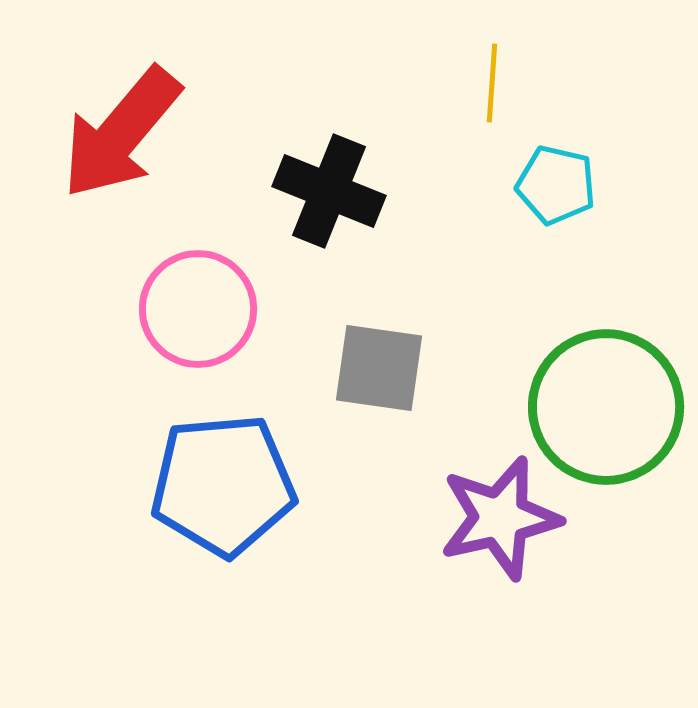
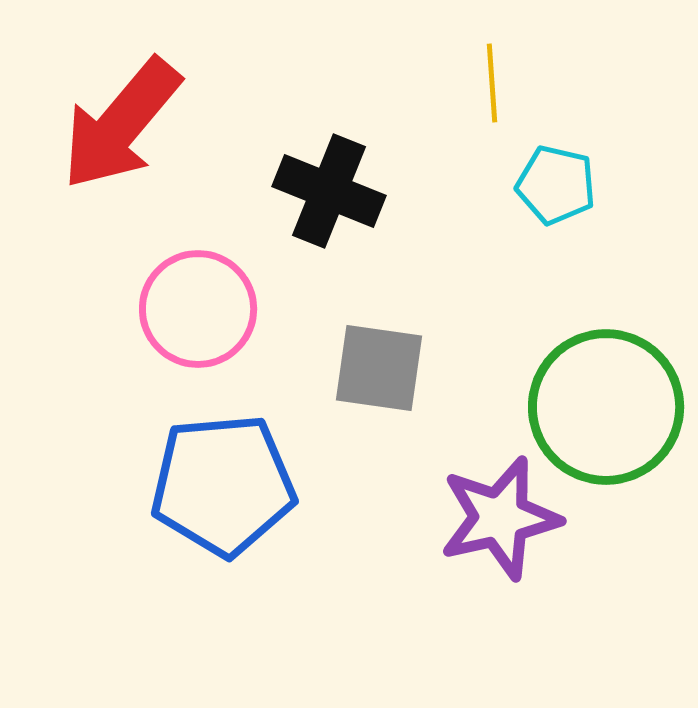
yellow line: rotated 8 degrees counterclockwise
red arrow: moved 9 px up
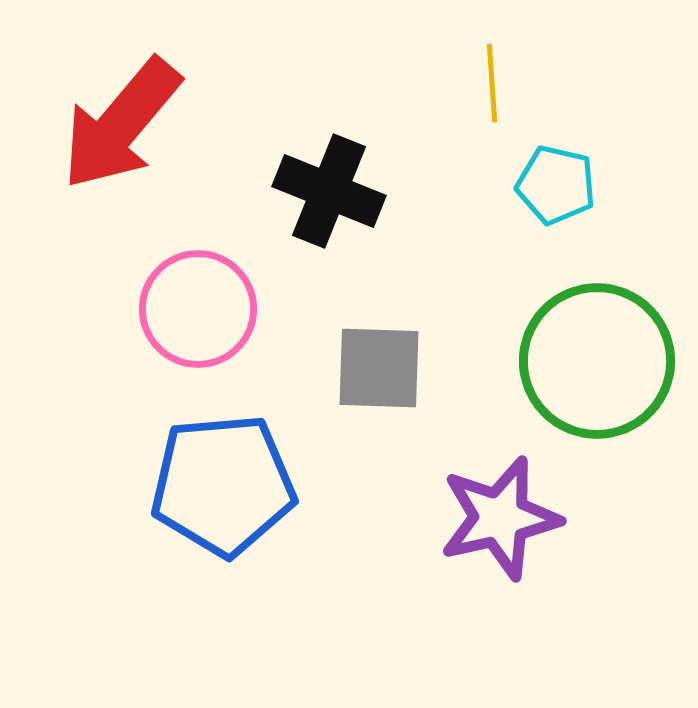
gray square: rotated 6 degrees counterclockwise
green circle: moved 9 px left, 46 px up
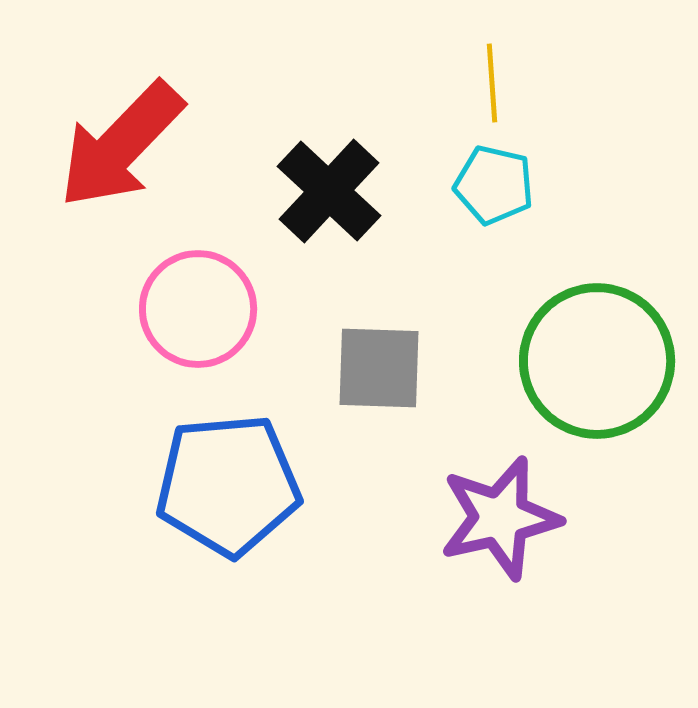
red arrow: moved 21 px down; rotated 4 degrees clockwise
cyan pentagon: moved 62 px left
black cross: rotated 21 degrees clockwise
blue pentagon: moved 5 px right
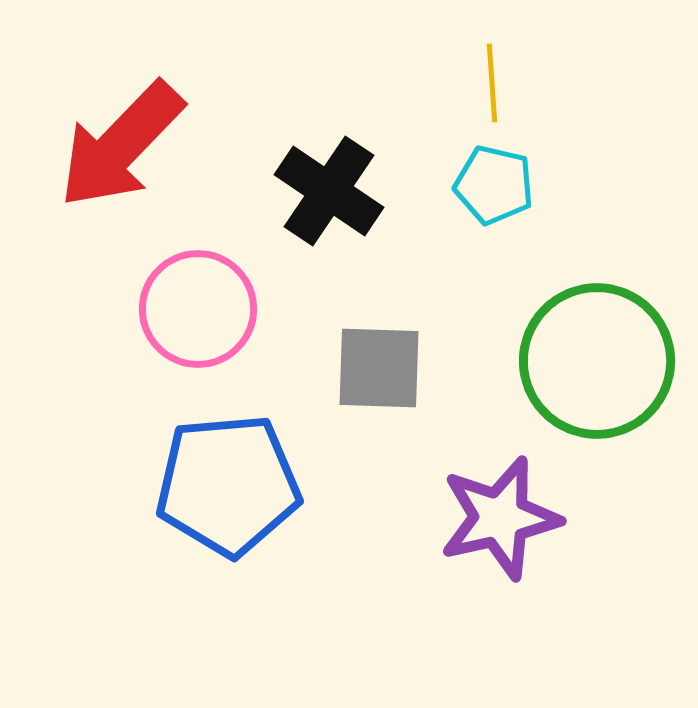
black cross: rotated 9 degrees counterclockwise
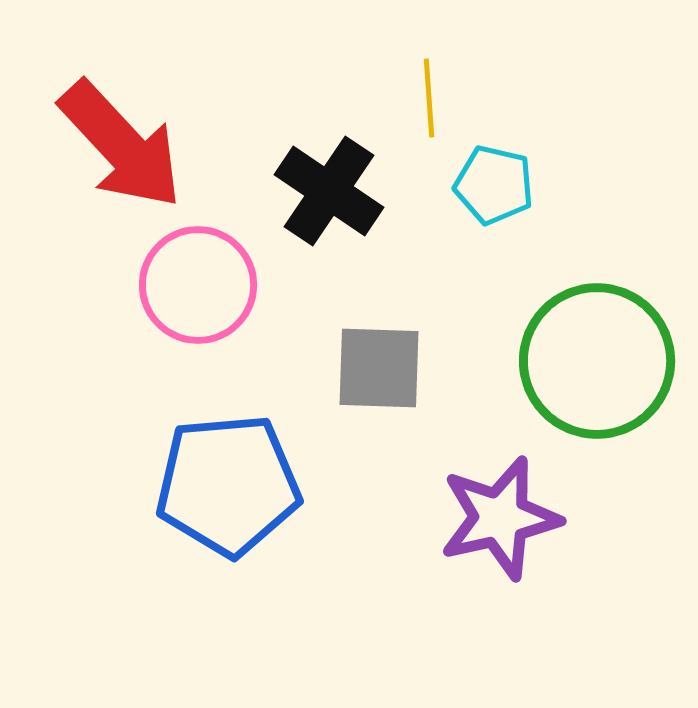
yellow line: moved 63 px left, 15 px down
red arrow: rotated 87 degrees counterclockwise
pink circle: moved 24 px up
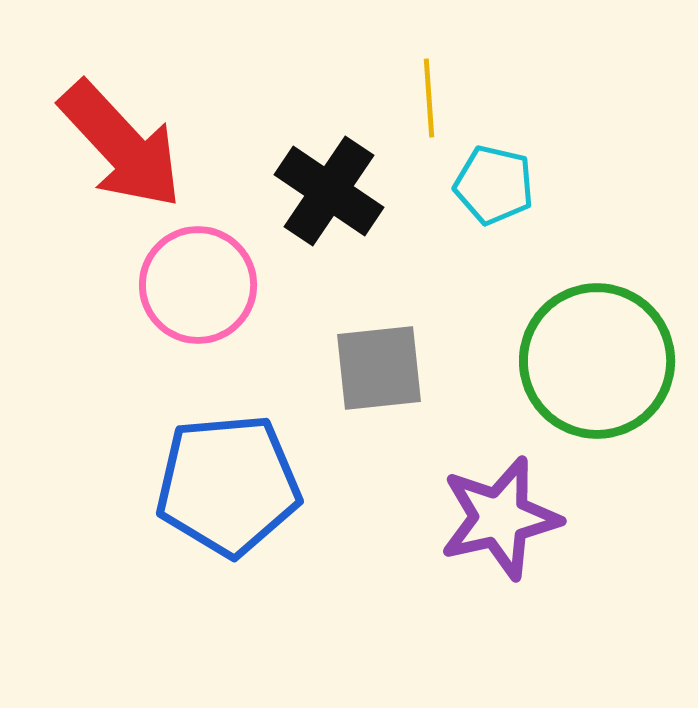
gray square: rotated 8 degrees counterclockwise
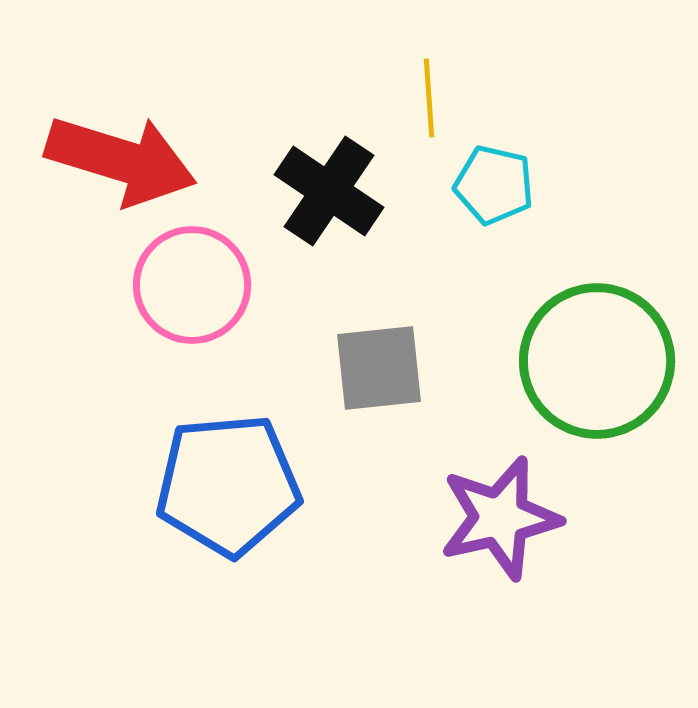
red arrow: moved 15 px down; rotated 30 degrees counterclockwise
pink circle: moved 6 px left
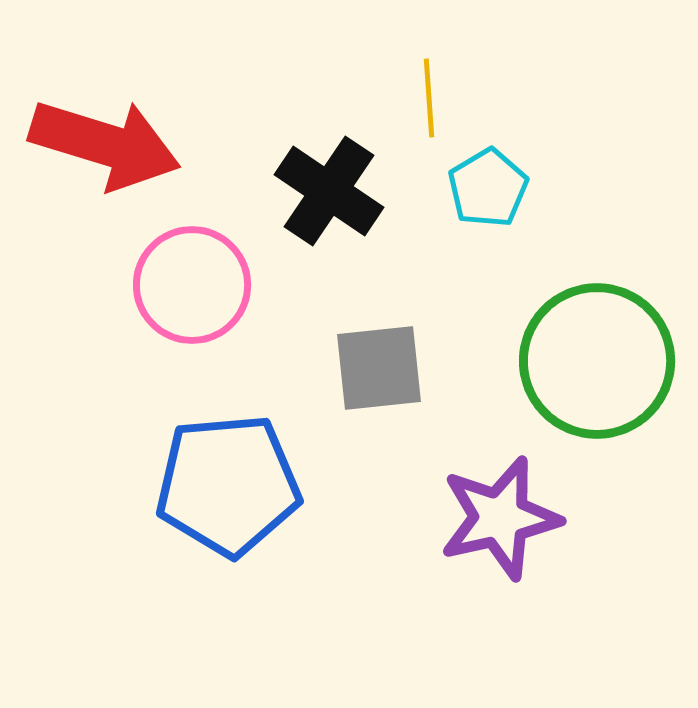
red arrow: moved 16 px left, 16 px up
cyan pentagon: moved 6 px left, 3 px down; rotated 28 degrees clockwise
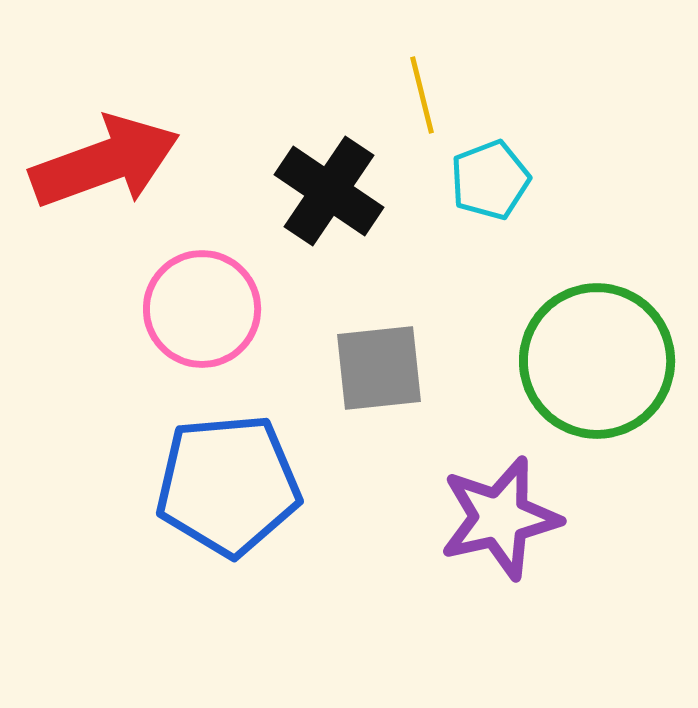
yellow line: moved 7 px left, 3 px up; rotated 10 degrees counterclockwise
red arrow: moved 18 px down; rotated 37 degrees counterclockwise
cyan pentagon: moved 2 px right, 8 px up; rotated 10 degrees clockwise
pink circle: moved 10 px right, 24 px down
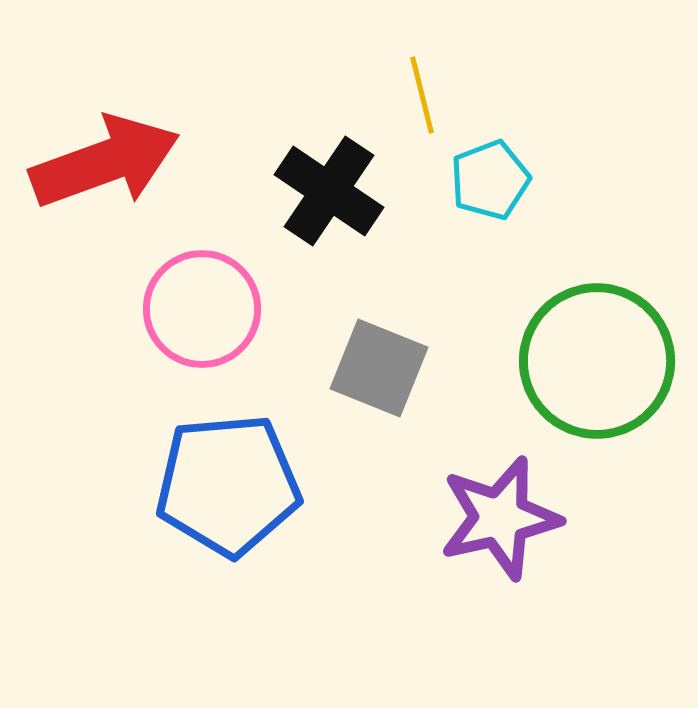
gray square: rotated 28 degrees clockwise
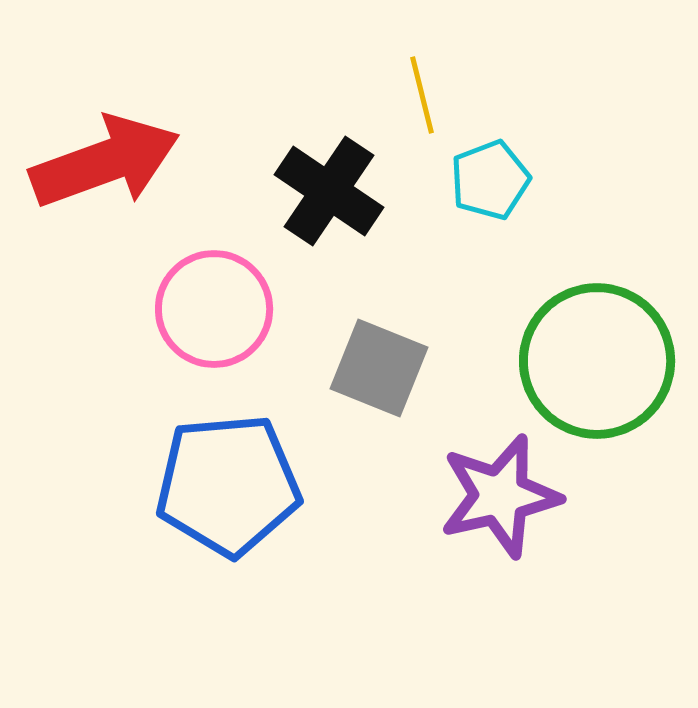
pink circle: moved 12 px right
purple star: moved 22 px up
